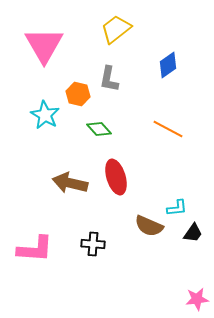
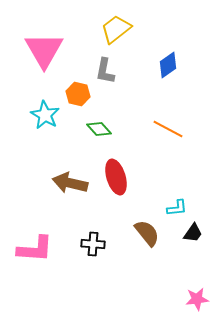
pink triangle: moved 5 px down
gray L-shape: moved 4 px left, 8 px up
brown semicircle: moved 2 px left, 7 px down; rotated 152 degrees counterclockwise
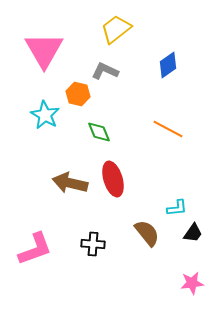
gray L-shape: rotated 104 degrees clockwise
green diamond: moved 3 px down; rotated 20 degrees clockwise
red ellipse: moved 3 px left, 2 px down
pink L-shape: rotated 24 degrees counterclockwise
pink star: moved 5 px left, 16 px up
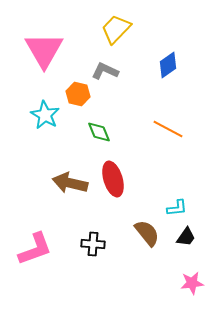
yellow trapezoid: rotated 8 degrees counterclockwise
black trapezoid: moved 7 px left, 4 px down
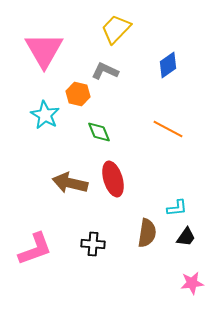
brown semicircle: rotated 48 degrees clockwise
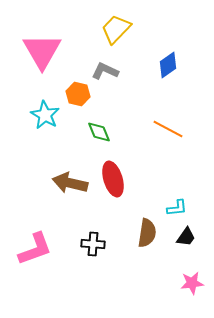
pink triangle: moved 2 px left, 1 px down
